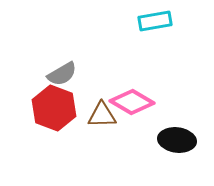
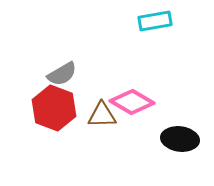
black ellipse: moved 3 px right, 1 px up
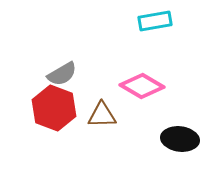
pink diamond: moved 10 px right, 16 px up
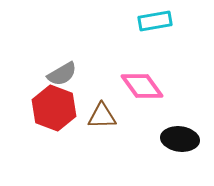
pink diamond: rotated 24 degrees clockwise
brown triangle: moved 1 px down
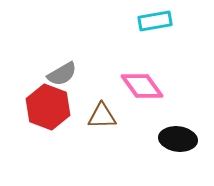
red hexagon: moved 6 px left, 1 px up
black ellipse: moved 2 px left
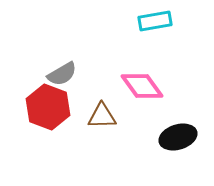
black ellipse: moved 2 px up; rotated 24 degrees counterclockwise
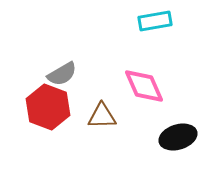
pink diamond: moved 2 px right; rotated 12 degrees clockwise
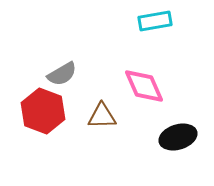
red hexagon: moved 5 px left, 4 px down
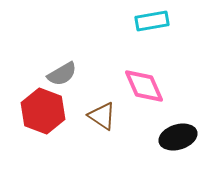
cyan rectangle: moved 3 px left
brown triangle: rotated 36 degrees clockwise
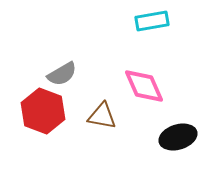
brown triangle: rotated 24 degrees counterclockwise
